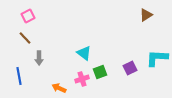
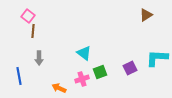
pink square: rotated 24 degrees counterclockwise
brown line: moved 8 px right, 7 px up; rotated 48 degrees clockwise
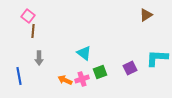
orange arrow: moved 6 px right, 8 px up
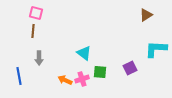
pink square: moved 8 px right, 3 px up; rotated 24 degrees counterclockwise
cyan L-shape: moved 1 px left, 9 px up
green square: rotated 24 degrees clockwise
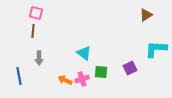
green square: moved 1 px right
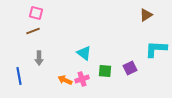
brown line: rotated 64 degrees clockwise
green square: moved 4 px right, 1 px up
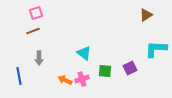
pink square: rotated 32 degrees counterclockwise
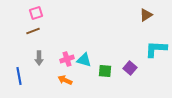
cyan triangle: moved 7 px down; rotated 21 degrees counterclockwise
purple square: rotated 24 degrees counterclockwise
pink cross: moved 15 px left, 20 px up
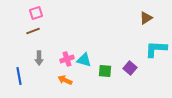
brown triangle: moved 3 px down
